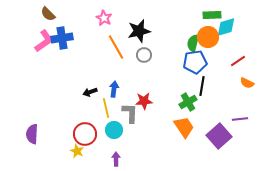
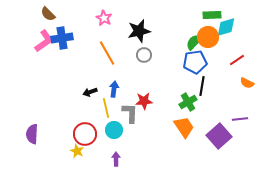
green semicircle: moved 1 px right, 1 px up; rotated 30 degrees clockwise
orange line: moved 9 px left, 6 px down
red line: moved 1 px left, 1 px up
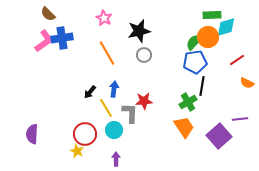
black arrow: rotated 32 degrees counterclockwise
yellow line: rotated 18 degrees counterclockwise
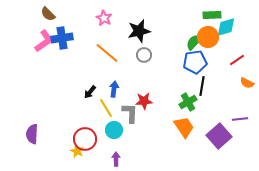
orange line: rotated 20 degrees counterclockwise
red circle: moved 5 px down
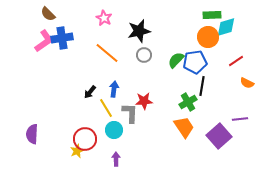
green semicircle: moved 18 px left, 18 px down
red line: moved 1 px left, 1 px down
yellow star: rotated 24 degrees clockwise
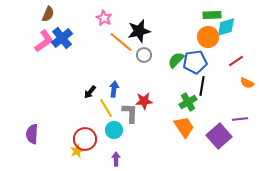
brown semicircle: rotated 112 degrees counterclockwise
blue cross: rotated 30 degrees counterclockwise
orange line: moved 14 px right, 11 px up
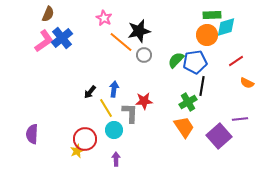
orange circle: moved 1 px left, 2 px up
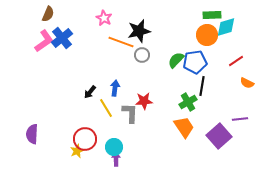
orange line: rotated 20 degrees counterclockwise
gray circle: moved 2 px left
blue arrow: moved 1 px right, 1 px up
cyan circle: moved 17 px down
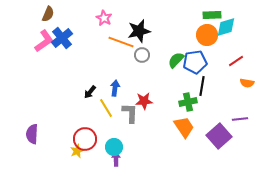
orange semicircle: rotated 16 degrees counterclockwise
green cross: rotated 18 degrees clockwise
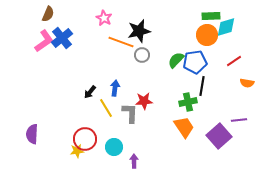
green rectangle: moved 1 px left, 1 px down
red line: moved 2 px left
purple line: moved 1 px left, 1 px down
yellow star: rotated 16 degrees clockwise
purple arrow: moved 18 px right, 2 px down
